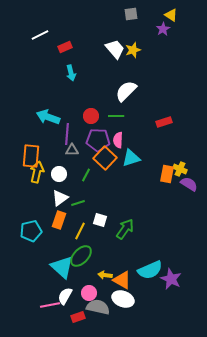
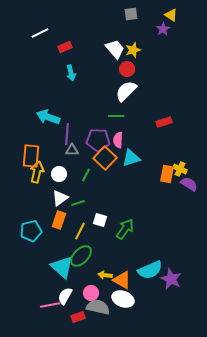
white line at (40, 35): moved 2 px up
red circle at (91, 116): moved 36 px right, 47 px up
pink circle at (89, 293): moved 2 px right
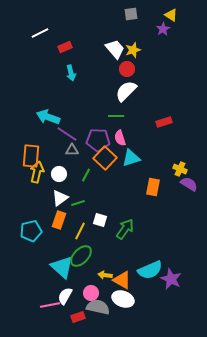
purple line at (67, 134): rotated 60 degrees counterclockwise
pink semicircle at (118, 140): moved 2 px right, 2 px up; rotated 21 degrees counterclockwise
orange rectangle at (167, 174): moved 14 px left, 13 px down
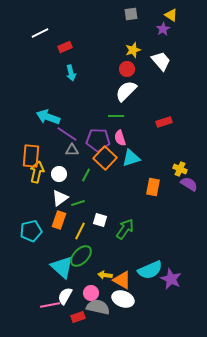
white trapezoid at (115, 49): moved 46 px right, 12 px down
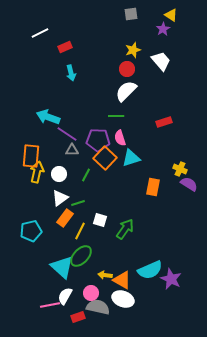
orange rectangle at (59, 220): moved 6 px right, 2 px up; rotated 18 degrees clockwise
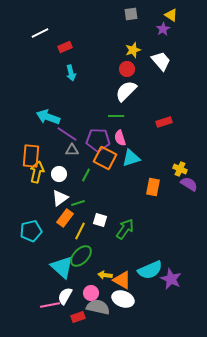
orange square at (105, 158): rotated 15 degrees counterclockwise
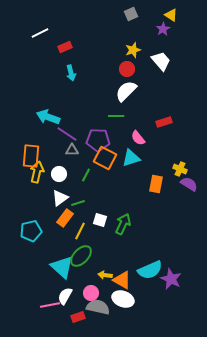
gray square at (131, 14): rotated 16 degrees counterclockwise
pink semicircle at (120, 138): moved 18 px right; rotated 21 degrees counterclockwise
orange rectangle at (153, 187): moved 3 px right, 3 px up
green arrow at (125, 229): moved 2 px left, 5 px up; rotated 10 degrees counterclockwise
